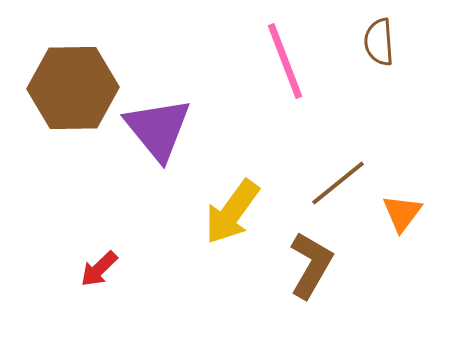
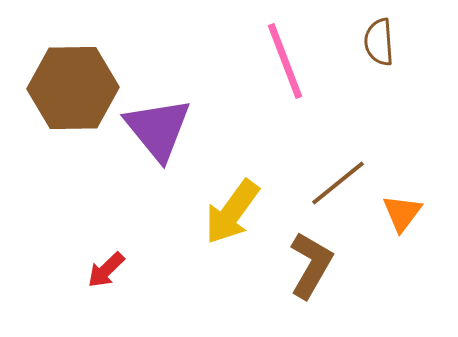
red arrow: moved 7 px right, 1 px down
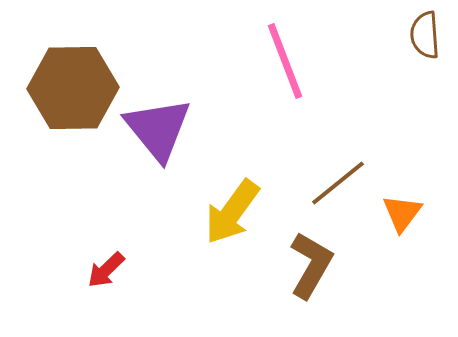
brown semicircle: moved 46 px right, 7 px up
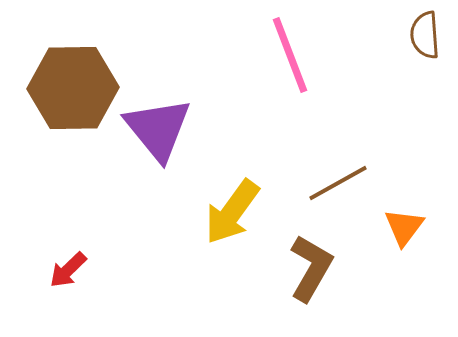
pink line: moved 5 px right, 6 px up
brown line: rotated 10 degrees clockwise
orange triangle: moved 2 px right, 14 px down
brown L-shape: moved 3 px down
red arrow: moved 38 px left
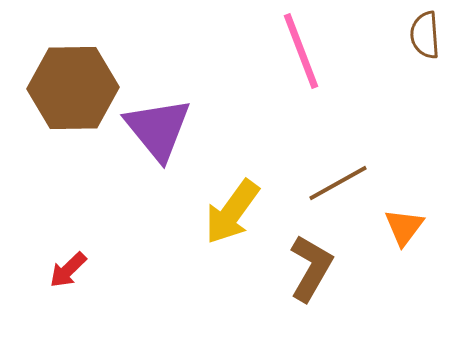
pink line: moved 11 px right, 4 px up
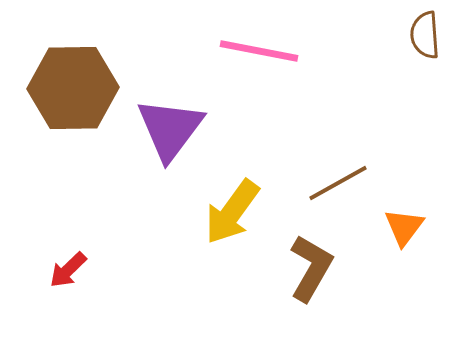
pink line: moved 42 px left; rotated 58 degrees counterclockwise
purple triangle: moved 12 px right; rotated 16 degrees clockwise
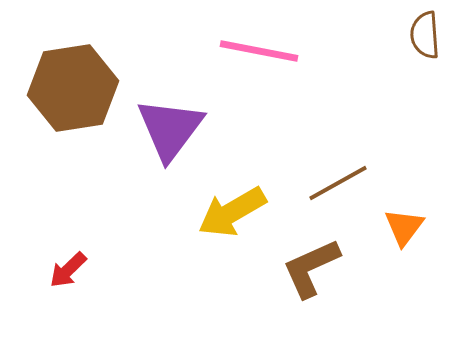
brown hexagon: rotated 8 degrees counterclockwise
yellow arrow: rotated 24 degrees clockwise
brown L-shape: rotated 144 degrees counterclockwise
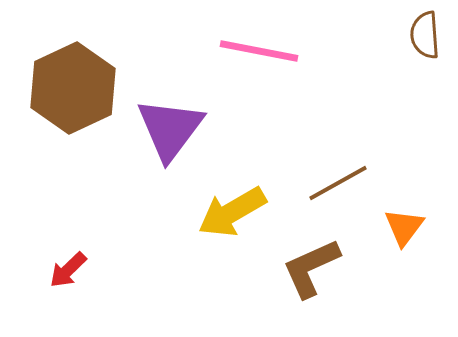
brown hexagon: rotated 16 degrees counterclockwise
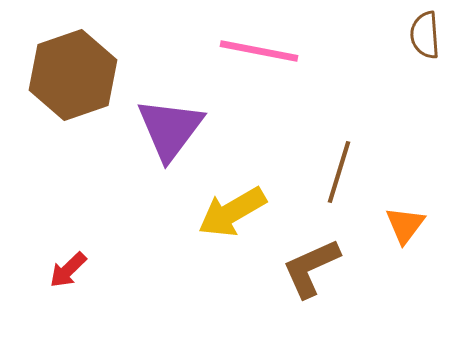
brown hexagon: moved 13 px up; rotated 6 degrees clockwise
brown line: moved 1 px right, 11 px up; rotated 44 degrees counterclockwise
orange triangle: moved 1 px right, 2 px up
